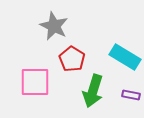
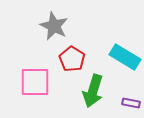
purple rectangle: moved 8 px down
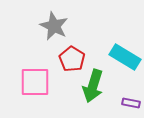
green arrow: moved 5 px up
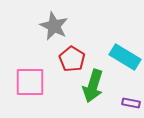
pink square: moved 5 px left
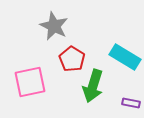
pink square: rotated 12 degrees counterclockwise
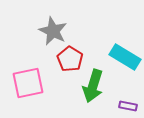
gray star: moved 1 px left, 5 px down
red pentagon: moved 2 px left
pink square: moved 2 px left, 1 px down
purple rectangle: moved 3 px left, 3 px down
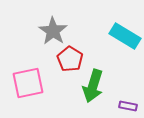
gray star: rotated 8 degrees clockwise
cyan rectangle: moved 21 px up
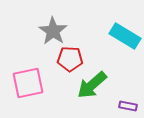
red pentagon: rotated 30 degrees counterclockwise
green arrow: moved 1 px left, 1 px up; rotated 32 degrees clockwise
